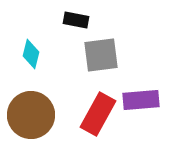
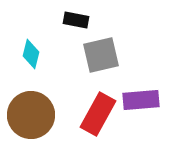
gray square: rotated 6 degrees counterclockwise
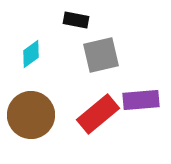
cyan diamond: rotated 40 degrees clockwise
red rectangle: rotated 21 degrees clockwise
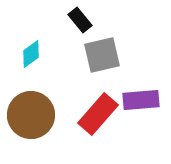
black rectangle: moved 4 px right; rotated 40 degrees clockwise
gray square: moved 1 px right
red rectangle: rotated 9 degrees counterclockwise
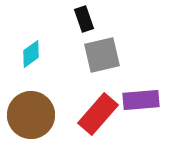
black rectangle: moved 4 px right, 1 px up; rotated 20 degrees clockwise
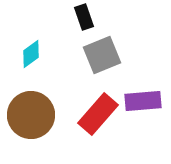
black rectangle: moved 2 px up
gray square: rotated 9 degrees counterclockwise
purple rectangle: moved 2 px right, 1 px down
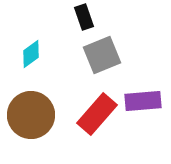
red rectangle: moved 1 px left
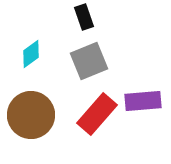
gray square: moved 13 px left, 6 px down
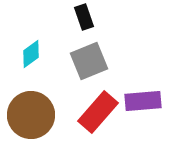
red rectangle: moved 1 px right, 2 px up
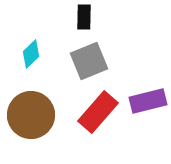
black rectangle: rotated 20 degrees clockwise
cyan diamond: rotated 8 degrees counterclockwise
purple rectangle: moved 5 px right; rotated 9 degrees counterclockwise
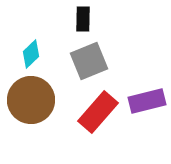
black rectangle: moved 1 px left, 2 px down
purple rectangle: moved 1 px left
brown circle: moved 15 px up
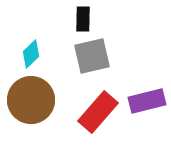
gray square: moved 3 px right, 5 px up; rotated 9 degrees clockwise
